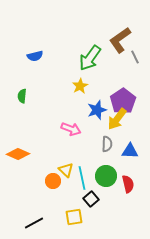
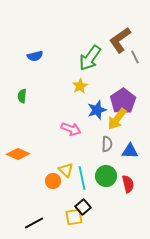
black square: moved 8 px left, 8 px down
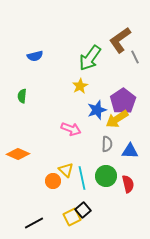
yellow arrow: rotated 20 degrees clockwise
black square: moved 3 px down
yellow square: moved 2 px left; rotated 18 degrees counterclockwise
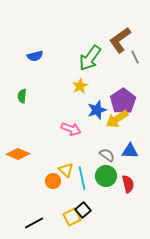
gray semicircle: moved 11 px down; rotated 56 degrees counterclockwise
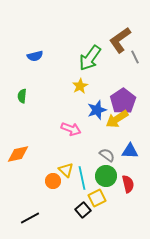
orange diamond: rotated 35 degrees counterclockwise
yellow square: moved 25 px right, 19 px up
black line: moved 4 px left, 5 px up
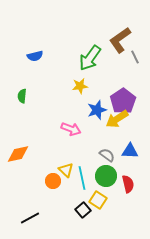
yellow star: rotated 21 degrees clockwise
yellow square: moved 1 px right, 2 px down; rotated 30 degrees counterclockwise
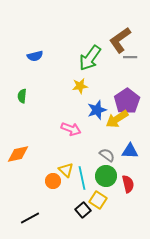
gray line: moved 5 px left; rotated 64 degrees counterclockwise
purple pentagon: moved 4 px right
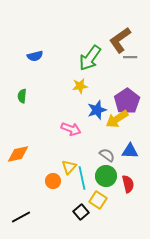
yellow triangle: moved 3 px right, 3 px up; rotated 28 degrees clockwise
black square: moved 2 px left, 2 px down
black line: moved 9 px left, 1 px up
